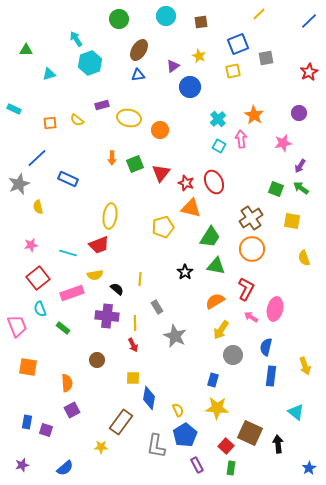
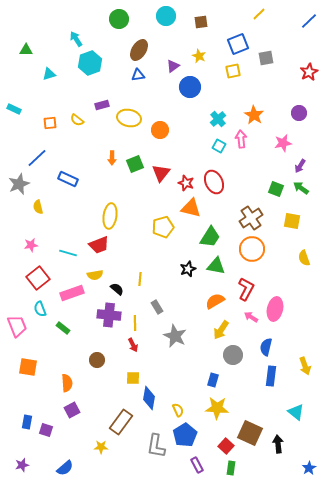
black star at (185, 272): moved 3 px right, 3 px up; rotated 14 degrees clockwise
purple cross at (107, 316): moved 2 px right, 1 px up
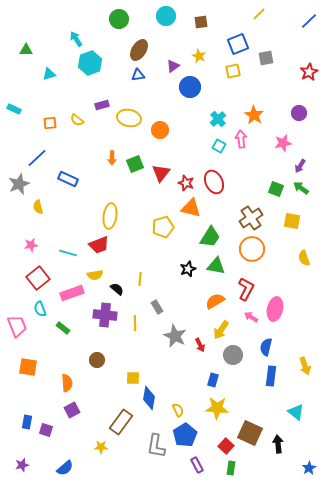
purple cross at (109, 315): moved 4 px left
red arrow at (133, 345): moved 67 px right
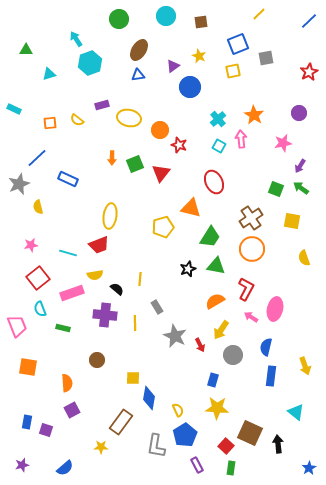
red star at (186, 183): moved 7 px left, 38 px up
green rectangle at (63, 328): rotated 24 degrees counterclockwise
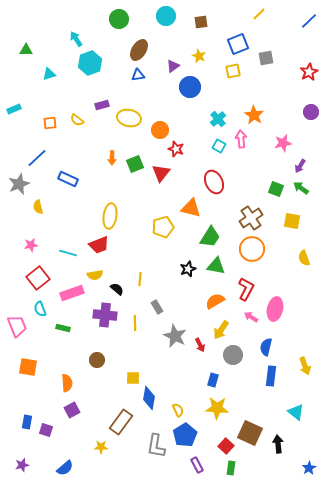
cyan rectangle at (14, 109): rotated 48 degrees counterclockwise
purple circle at (299, 113): moved 12 px right, 1 px up
red star at (179, 145): moved 3 px left, 4 px down
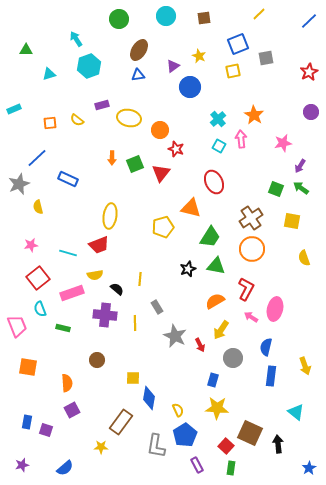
brown square at (201, 22): moved 3 px right, 4 px up
cyan hexagon at (90, 63): moved 1 px left, 3 px down
gray circle at (233, 355): moved 3 px down
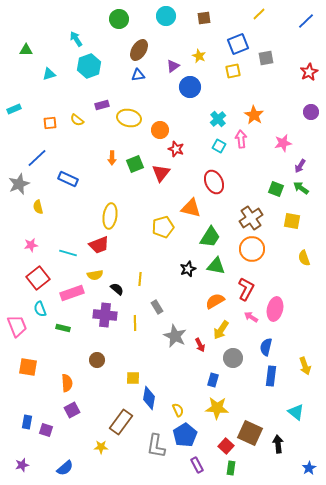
blue line at (309, 21): moved 3 px left
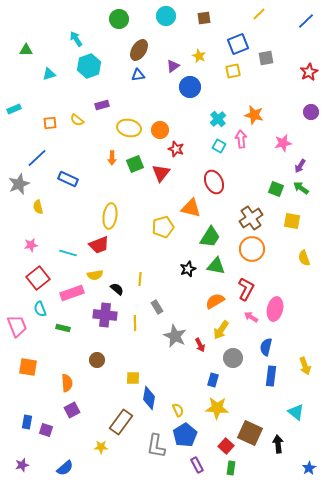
orange star at (254, 115): rotated 18 degrees counterclockwise
yellow ellipse at (129, 118): moved 10 px down
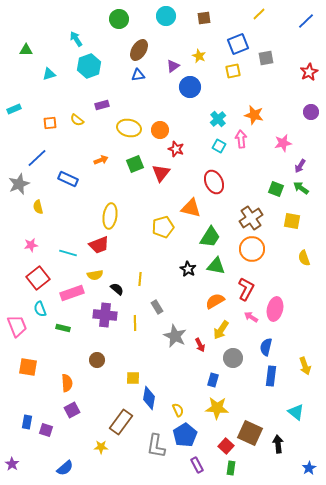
orange arrow at (112, 158): moved 11 px left, 2 px down; rotated 112 degrees counterclockwise
black star at (188, 269): rotated 21 degrees counterclockwise
purple star at (22, 465): moved 10 px left, 1 px up; rotated 24 degrees counterclockwise
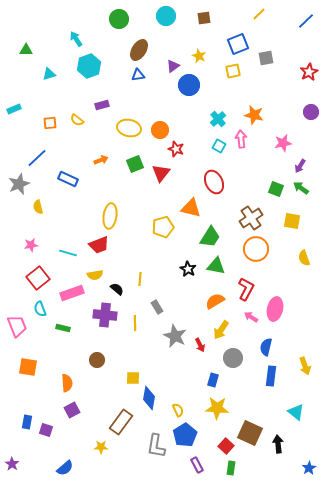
blue circle at (190, 87): moved 1 px left, 2 px up
orange circle at (252, 249): moved 4 px right
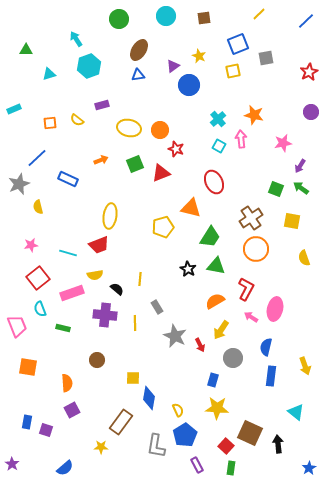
red triangle at (161, 173): rotated 30 degrees clockwise
